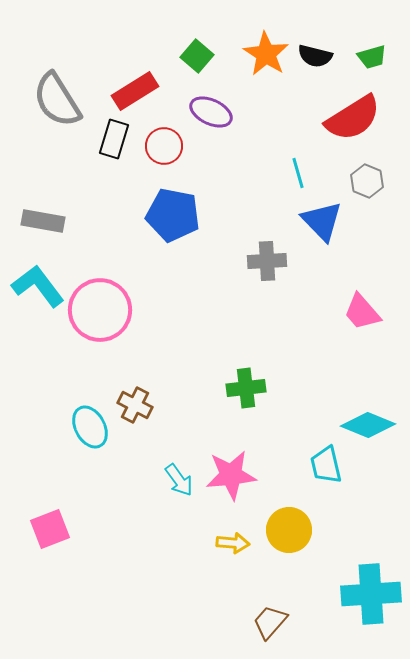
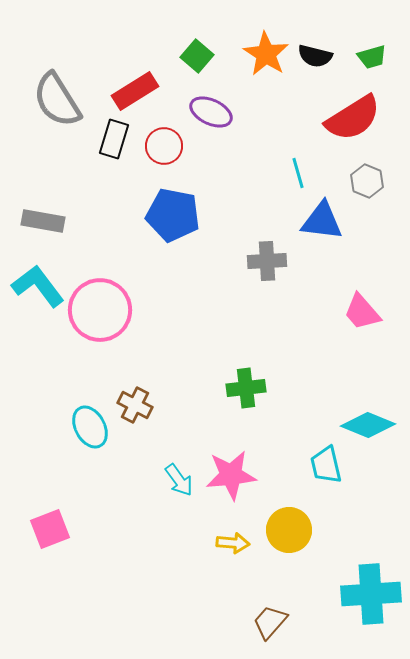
blue triangle: rotated 39 degrees counterclockwise
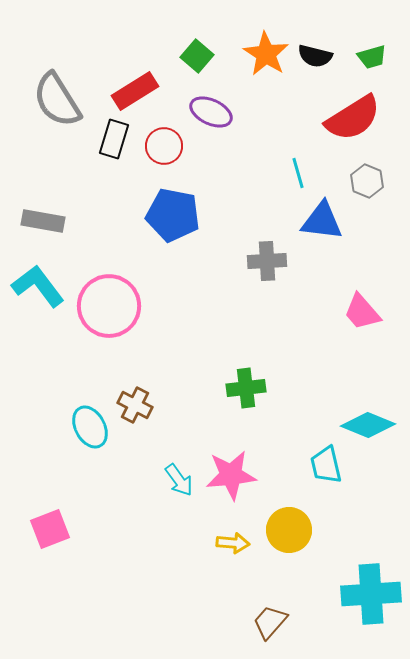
pink circle: moved 9 px right, 4 px up
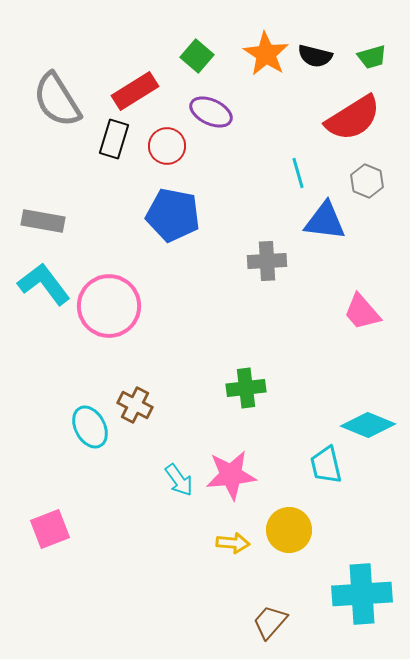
red circle: moved 3 px right
blue triangle: moved 3 px right
cyan L-shape: moved 6 px right, 2 px up
cyan cross: moved 9 px left
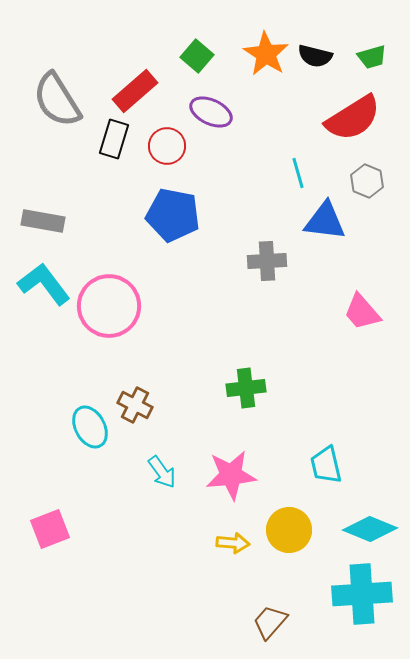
red rectangle: rotated 9 degrees counterclockwise
cyan diamond: moved 2 px right, 104 px down
cyan arrow: moved 17 px left, 8 px up
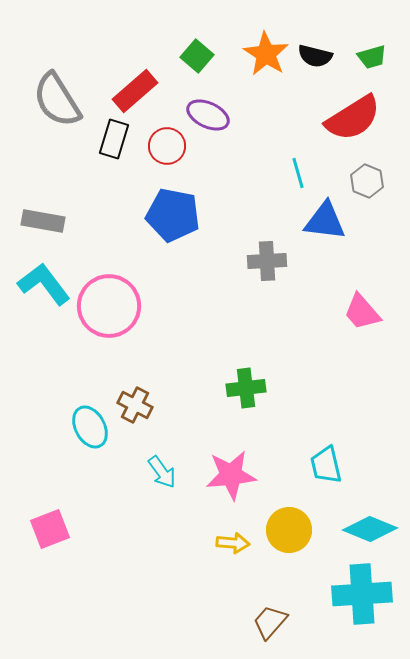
purple ellipse: moved 3 px left, 3 px down
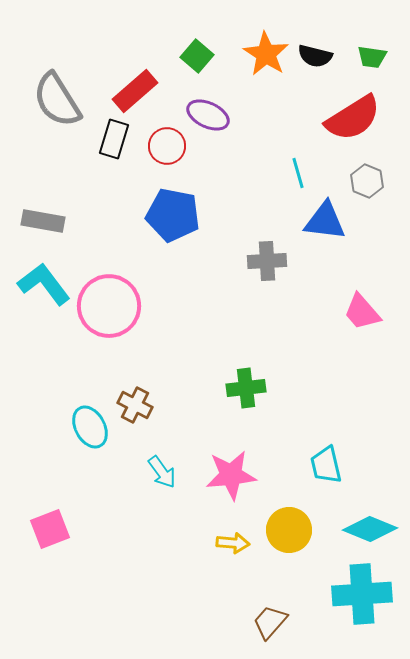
green trapezoid: rotated 24 degrees clockwise
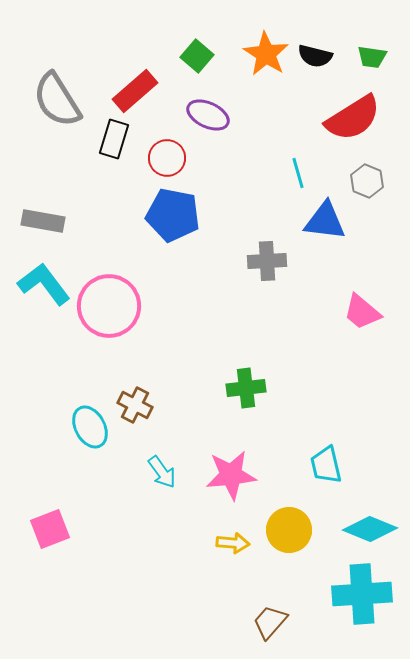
red circle: moved 12 px down
pink trapezoid: rotated 9 degrees counterclockwise
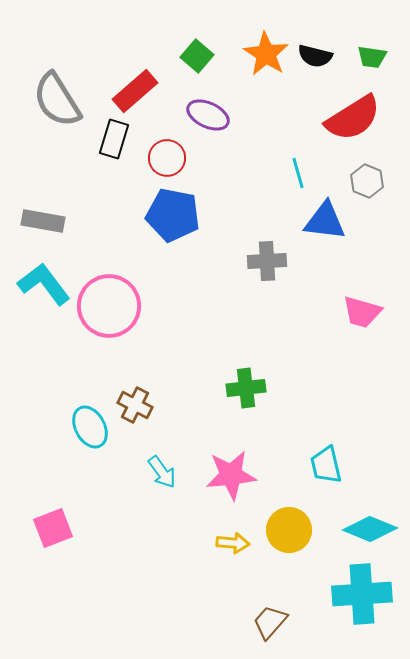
pink trapezoid: rotated 24 degrees counterclockwise
pink square: moved 3 px right, 1 px up
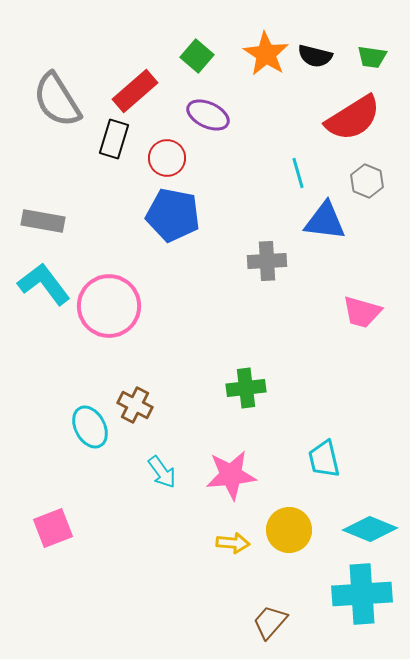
cyan trapezoid: moved 2 px left, 6 px up
